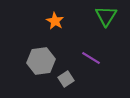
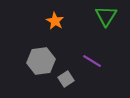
purple line: moved 1 px right, 3 px down
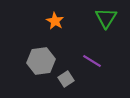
green triangle: moved 2 px down
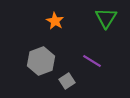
gray hexagon: rotated 12 degrees counterclockwise
gray square: moved 1 px right, 2 px down
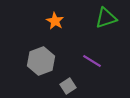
green triangle: rotated 40 degrees clockwise
gray square: moved 1 px right, 5 px down
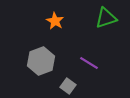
purple line: moved 3 px left, 2 px down
gray square: rotated 21 degrees counterclockwise
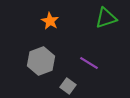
orange star: moved 5 px left
